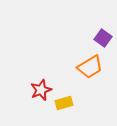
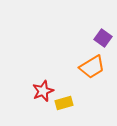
orange trapezoid: moved 2 px right
red star: moved 2 px right, 1 px down
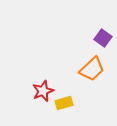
orange trapezoid: moved 2 px down; rotated 12 degrees counterclockwise
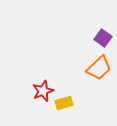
orange trapezoid: moved 7 px right, 1 px up
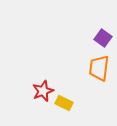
orange trapezoid: rotated 140 degrees clockwise
yellow rectangle: rotated 42 degrees clockwise
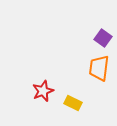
yellow rectangle: moved 9 px right
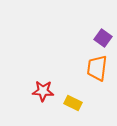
orange trapezoid: moved 2 px left
red star: rotated 25 degrees clockwise
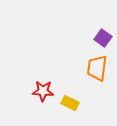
yellow rectangle: moved 3 px left
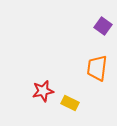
purple square: moved 12 px up
red star: rotated 15 degrees counterclockwise
